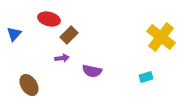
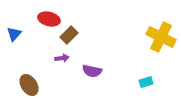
yellow cross: rotated 12 degrees counterclockwise
cyan rectangle: moved 5 px down
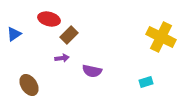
blue triangle: rotated 14 degrees clockwise
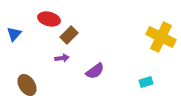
blue triangle: rotated 14 degrees counterclockwise
purple semicircle: moved 3 px right; rotated 48 degrees counterclockwise
brown ellipse: moved 2 px left
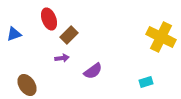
red ellipse: rotated 55 degrees clockwise
blue triangle: rotated 28 degrees clockwise
purple semicircle: moved 2 px left
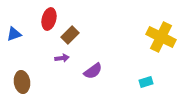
red ellipse: rotated 35 degrees clockwise
brown rectangle: moved 1 px right
brown ellipse: moved 5 px left, 3 px up; rotated 25 degrees clockwise
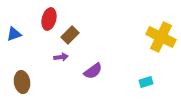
purple arrow: moved 1 px left, 1 px up
